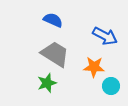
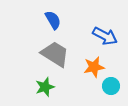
blue semicircle: rotated 36 degrees clockwise
orange star: rotated 15 degrees counterclockwise
green star: moved 2 px left, 4 px down
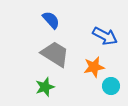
blue semicircle: moved 2 px left; rotated 12 degrees counterclockwise
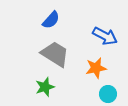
blue semicircle: rotated 84 degrees clockwise
orange star: moved 2 px right, 1 px down
cyan circle: moved 3 px left, 8 px down
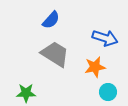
blue arrow: moved 2 px down; rotated 10 degrees counterclockwise
orange star: moved 1 px left, 1 px up
green star: moved 19 px left, 6 px down; rotated 18 degrees clockwise
cyan circle: moved 2 px up
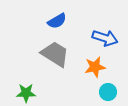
blue semicircle: moved 6 px right, 1 px down; rotated 18 degrees clockwise
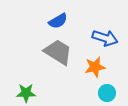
blue semicircle: moved 1 px right
gray trapezoid: moved 3 px right, 2 px up
cyan circle: moved 1 px left, 1 px down
